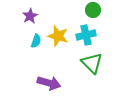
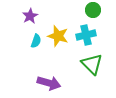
green triangle: moved 1 px down
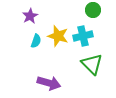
cyan cross: moved 3 px left, 1 px down
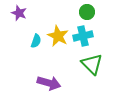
green circle: moved 6 px left, 2 px down
purple star: moved 11 px left, 3 px up; rotated 21 degrees counterclockwise
yellow star: rotated 10 degrees clockwise
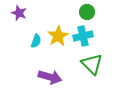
yellow star: rotated 15 degrees clockwise
purple arrow: moved 1 px right, 6 px up
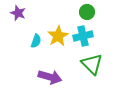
purple star: moved 1 px left
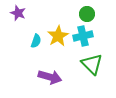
green circle: moved 2 px down
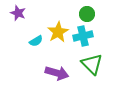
yellow star: moved 4 px up
cyan semicircle: rotated 40 degrees clockwise
purple arrow: moved 7 px right, 4 px up
